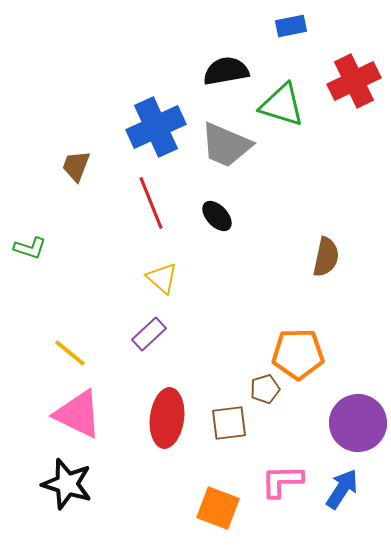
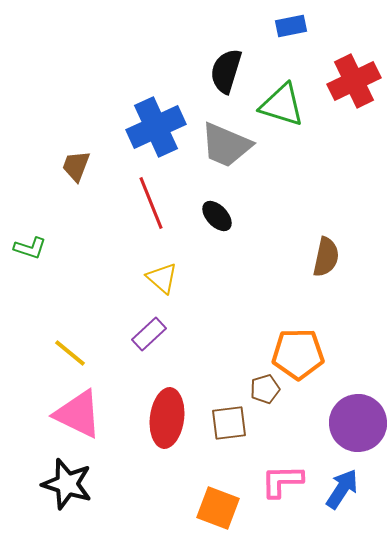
black semicircle: rotated 63 degrees counterclockwise
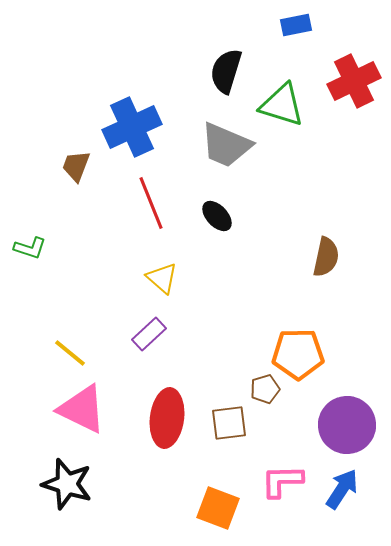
blue rectangle: moved 5 px right, 1 px up
blue cross: moved 24 px left
pink triangle: moved 4 px right, 5 px up
purple circle: moved 11 px left, 2 px down
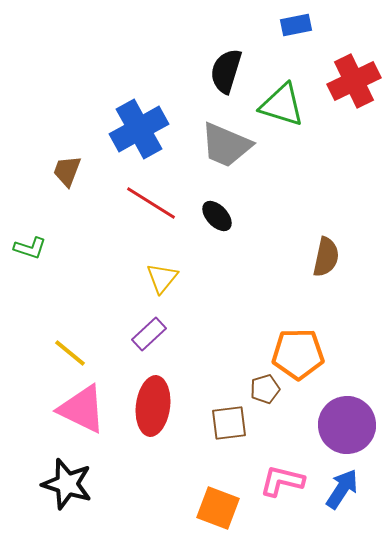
blue cross: moved 7 px right, 2 px down; rotated 4 degrees counterclockwise
brown trapezoid: moved 9 px left, 5 px down
red line: rotated 36 degrees counterclockwise
yellow triangle: rotated 28 degrees clockwise
red ellipse: moved 14 px left, 12 px up
pink L-shape: rotated 15 degrees clockwise
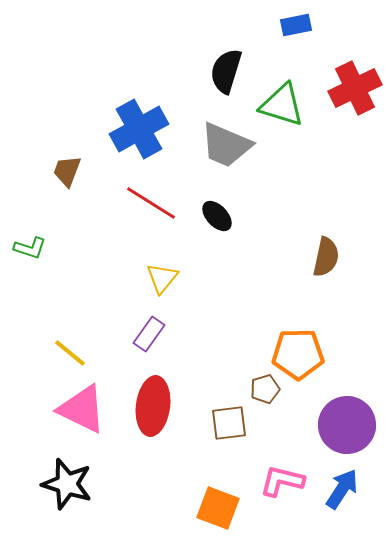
red cross: moved 1 px right, 7 px down
purple rectangle: rotated 12 degrees counterclockwise
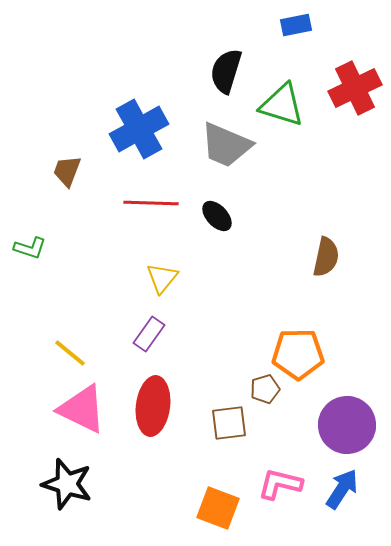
red line: rotated 30 degrees counterclockwise
pink L-shape: moved 2 px left, 3 px down
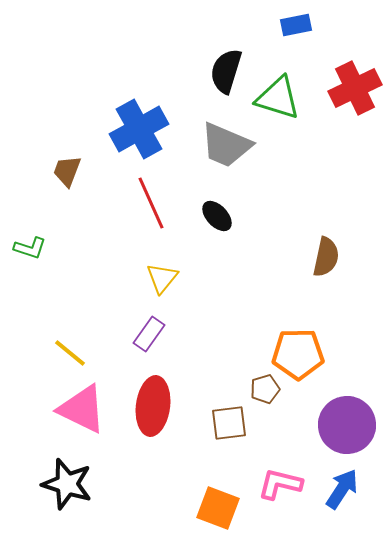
green triangle: moved 4 px left, 7 px up
red line: rotated 64 degrees clockwise
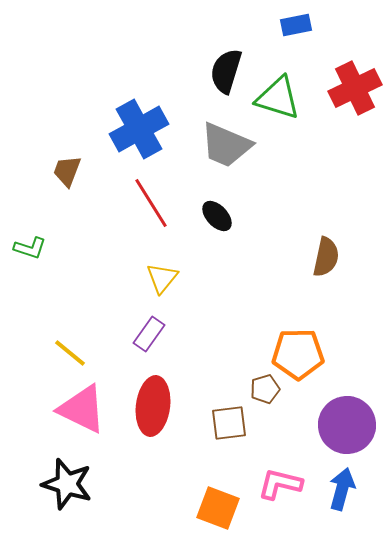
red line: rotated 8 degrees counterclockwise
blue arrow: rotated 18 degrees counterclockwise
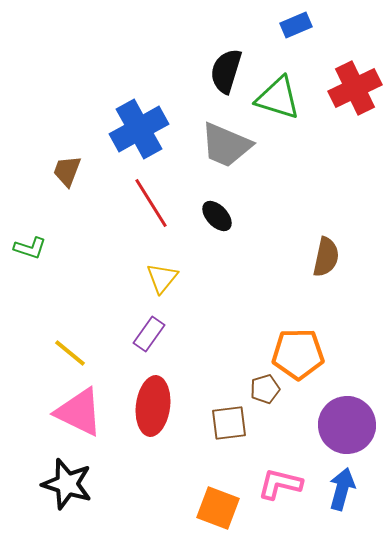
blue rectangle: rotated 12 degrees counterclockwise
pink triangle: moved 3 px left, 3 px down
